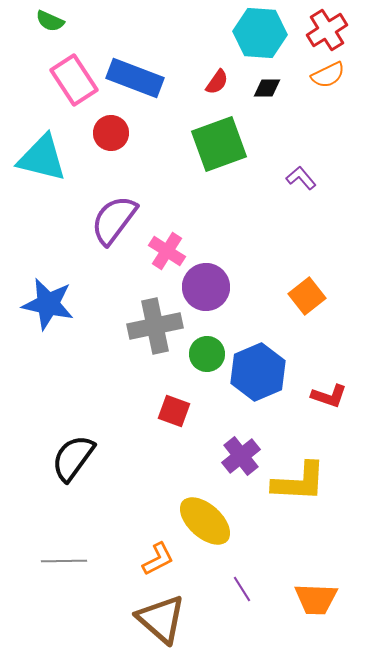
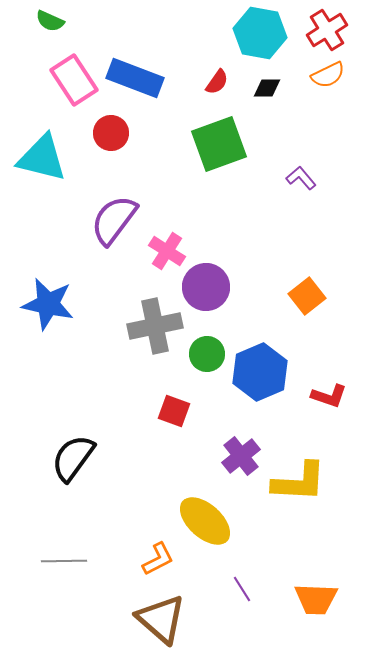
cyan hexagon: rotated 6 degrees clockwise
blue hexagon: moved 2 px right
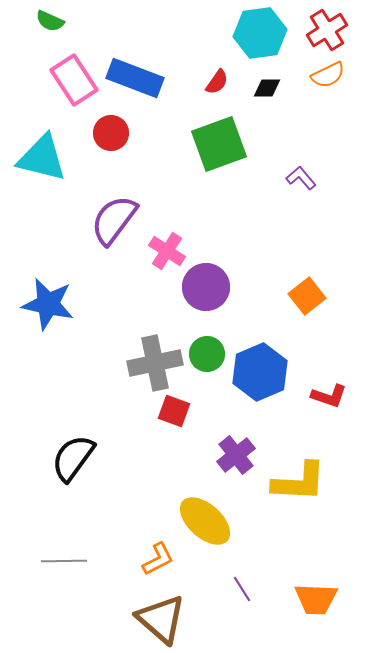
cyan hexagon: rotated 18 degrees counterclockwise
gray cross: moved 37 px down
purple cross: moved 5 px left, 1 px up
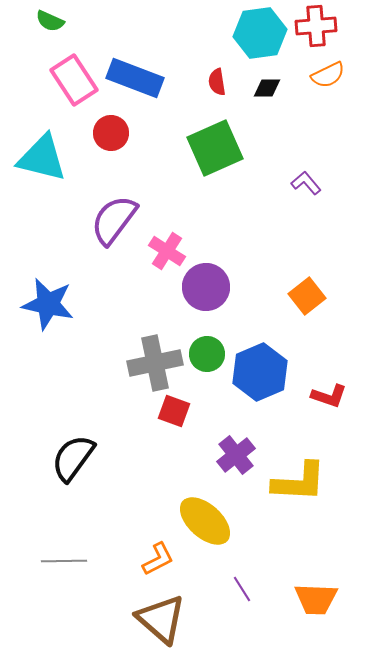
red cross: moved 11 px left, 4 px up; rotated 27 degrees clockwise
red semicircle: rotated 136 degrees clockwise
green square: moved 4 px left, 4 px down; rotated 4 degrees counterclockwise
purple L-shape: moved 5 px right, 5 px down
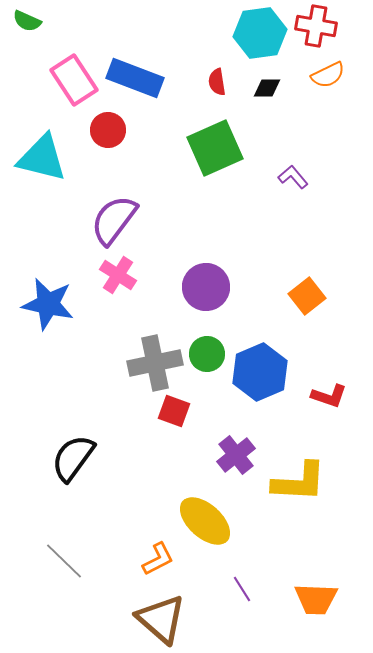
green semicircle: moved 23 px left
red cross: rotated 15 degrees clockwise
red circle: moved 3 px left, 3 px up
purple L-shape: moved 13 px left, 6 px up
pink cross: moved 49 px left, 24 px down
gray line: rotated 45 degrees clockwise
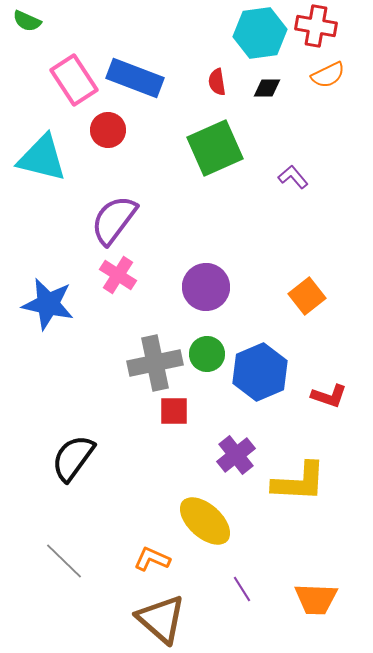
red square: rotated 20 degrees counterclockwise
orange L-shape: moved 6 px left; rotated 129 degrees counterclockwise
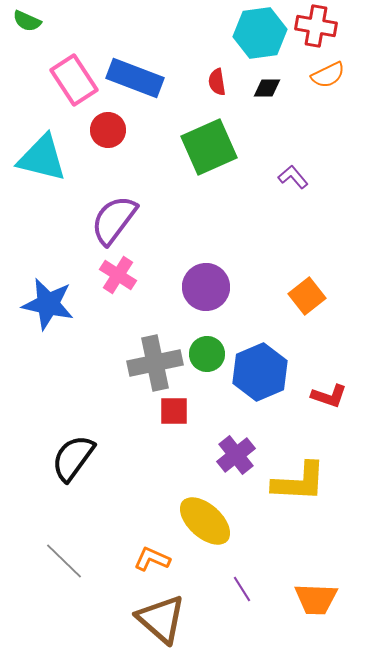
green square: moved 6 px left, 1 px up
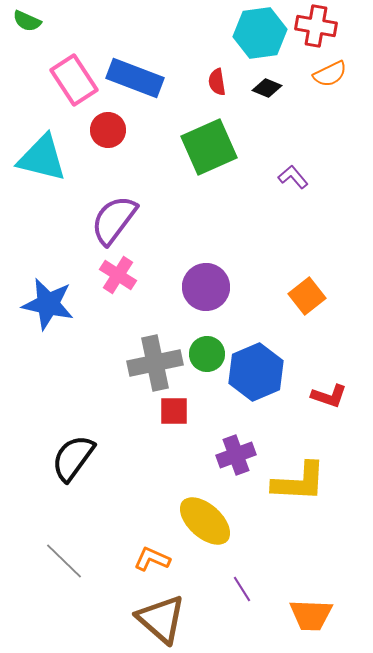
orange semicircle: moved 2 px right, 1 px up
black diamond: rotated 24 degrees clockwise
blue hexagon: moved 4 px left
purple cross: rotated 18 degrees clockwise
orange trapezoid: moved 5 px left, 16 px down
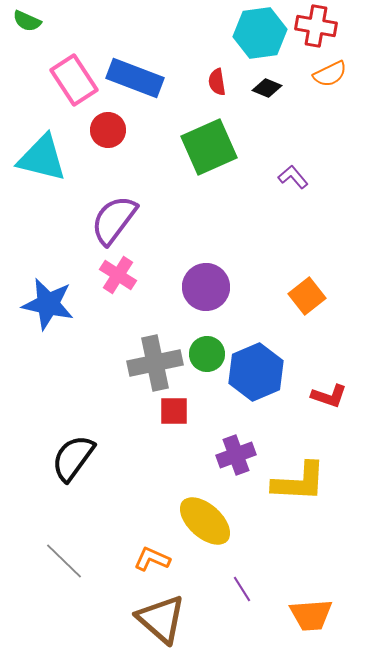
orange trapezoid: rotated 6 degrees counterclockwise
